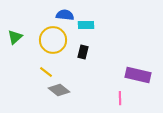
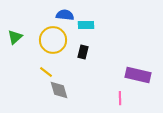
gray diamond: rotated 35 degrees clockwise
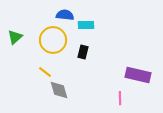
yellow line: moved 1 px left
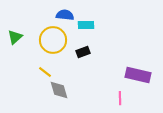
black rectangle: rotated 56 degrees clockwise
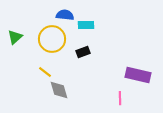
yellow circle: moved 1 px left, 1 px up
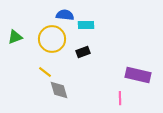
green triangle: rotated 21 degrees clockwise
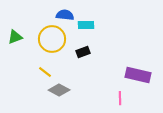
gray diamond: rotated 45 degrees counterclockwise
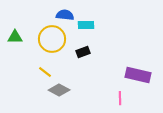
green triangle: rotated 21 degrees clockwise
